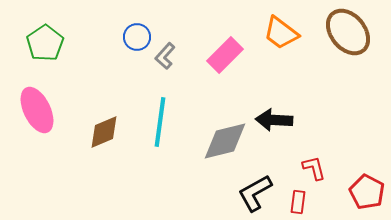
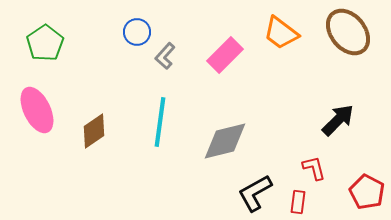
blue circle: moved 5 px up
black arrow: moved 64 px right; rotated 132 degrees clockwise
brown diamond: moved 10 px left, 1 px up; rotated 12 degrees counterclockwise
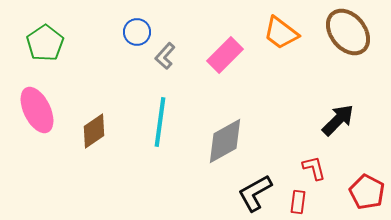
gray diamond: rotated 15 degrees counterclockwise
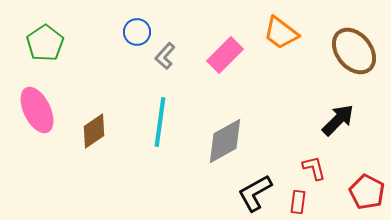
brown ellipse: moved 6 px right, 19 px down
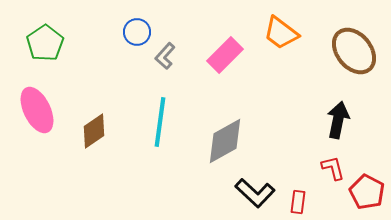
black arrow: rotated 33 degrees counterclockwise
red L-shape: moved 19 px right
black L-shape: rotated 108 degrees counterclockwise
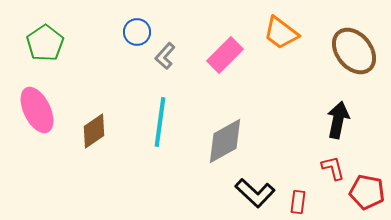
red pentagon: rotated 16 degrees counterclockwise
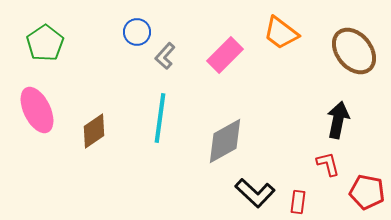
cyan line: moved 4 px up
red L-shape: moved 5 px left, 4 px up
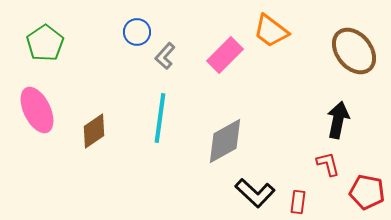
orange trapezoid: moved 10 px left, 2 px up
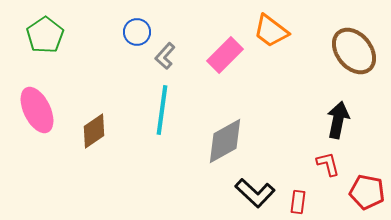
green pentagon: moved 8 px up
cyan line: moved 2 px right, 8 px up
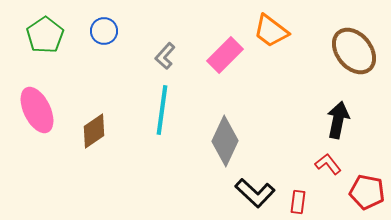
blue circle: moved 33 px left, 1 px up
gray diamond: rotated 36 degrees counterclockwise
red L-shape: rotated 24 degrees counterclockwise
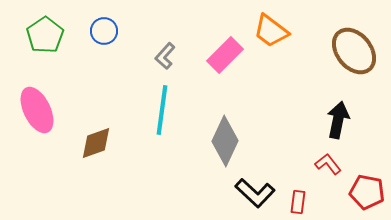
brown diamond: moved 2 px right, 12 px down; rotated 15 degrees clockwise
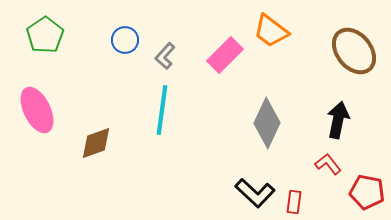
blue circle: moved 21 px right, 9 px down
gray diamond: moved 42 px right, 18 px up
red rectangle: moved 4 px left
